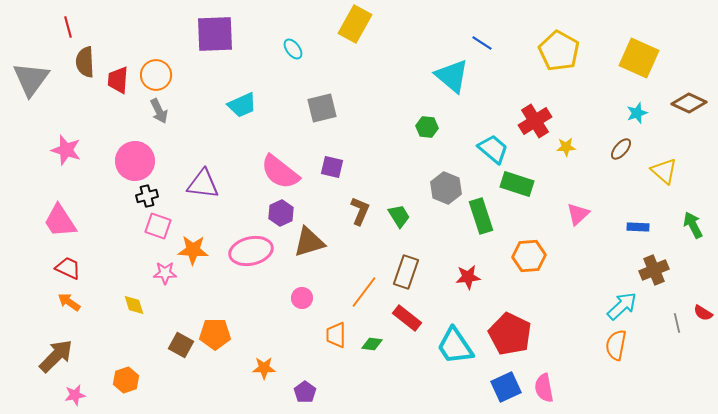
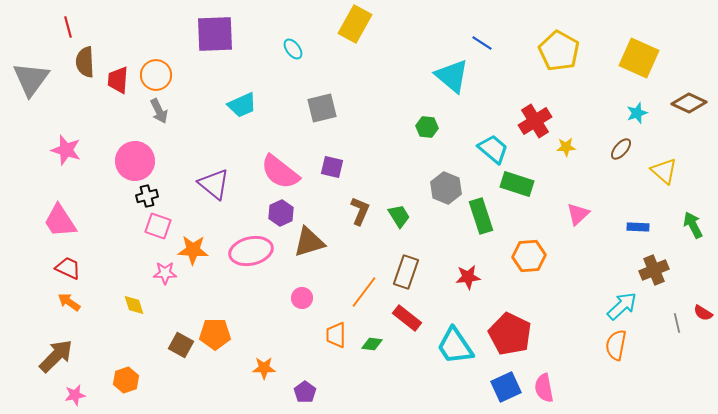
purple triangle at (203, 184): moved 11 px right; rotated 32 degrees clockwise
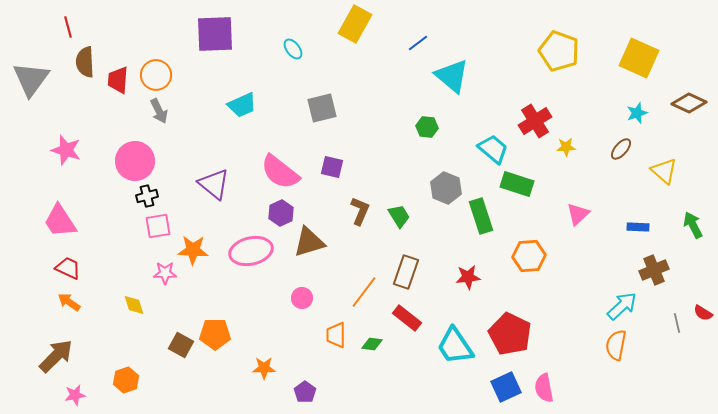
blue line at (482, 43): moved 64 px left; rotated 70 degrees counterclockwise
yellow pentagon at (559, 51): rotated 9 degrees counterclockwise
pink square at (158, 226): rotated 28 degrees counterclockwise
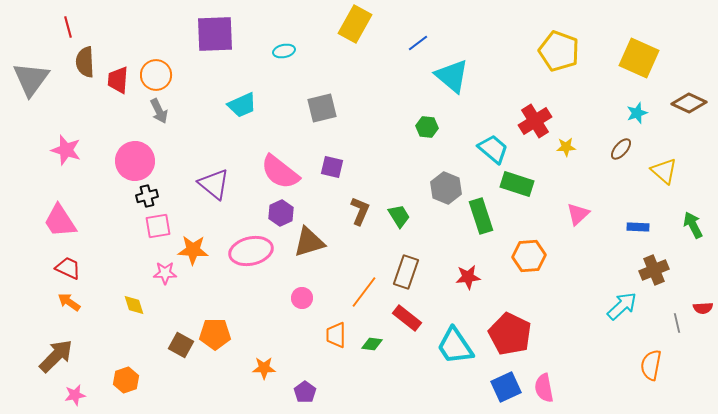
cyan ellipse at (293, 49): moved 9 px left, 2 px down; rotated 65 degrees counterclockwise
red semicircle at (703, 313): moved 5 px up; rotated 36 degrees counterclockwise
orange semicircle at (616, 345): moved 35 px right, 20 px down
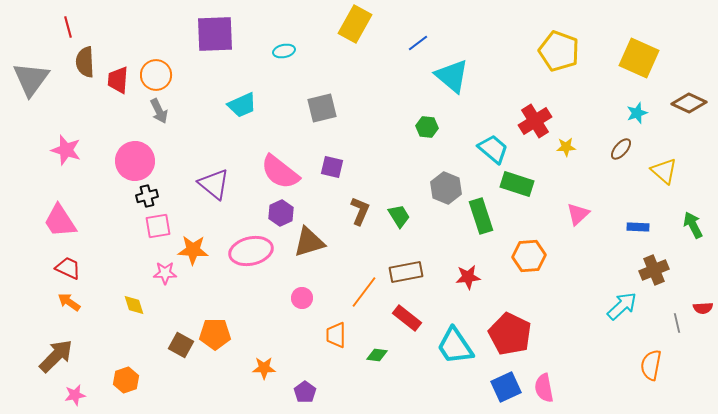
brown rectangle at (406, 272): rotated 60 degrees clockwise
green diamond at (372, 344): moved 5 px right, 11 px down
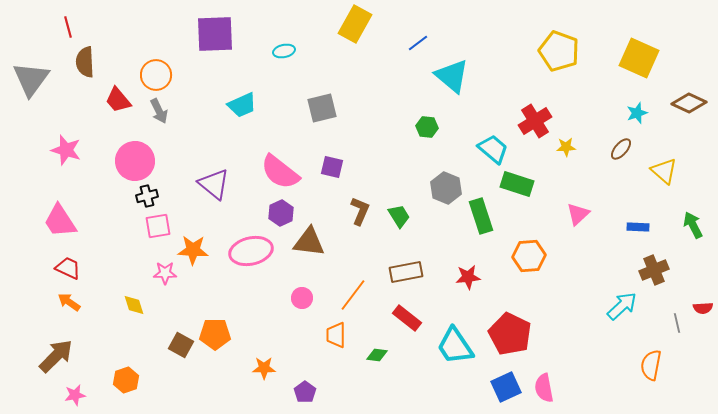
red trapezoid at (118, 80): moved 20 px down; rotated 44 degrees counterclockwise
brown triangle at (309, 242): rotated 24 degrees clockwise
orange line at (364, 292): moved 11 px left, 3 px down
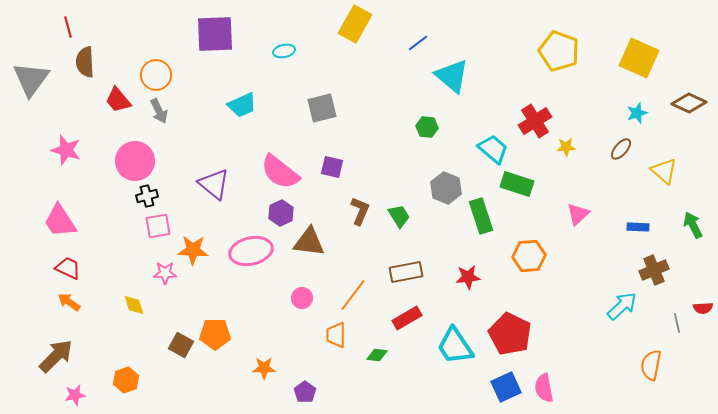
red rectangle at (407, 318): rotated 68 degrees counterclockwise
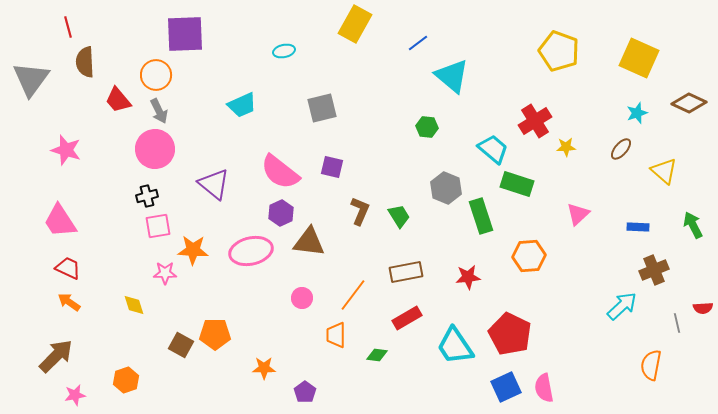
purple square at (215, 34): moved 30 px left
pink circle at (135, 161): moved 20 px right, 12 px up
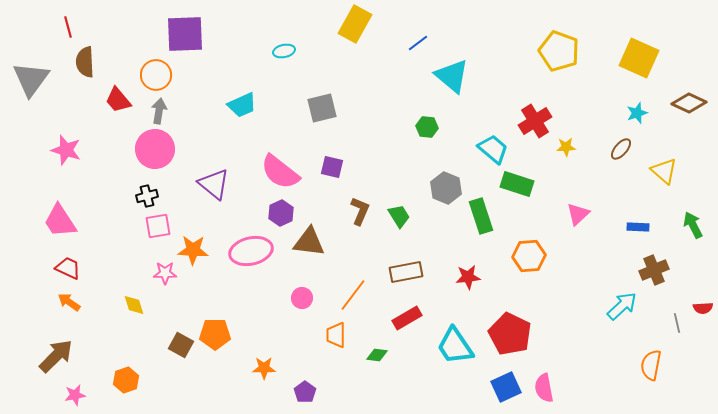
gray arrow at (159, 111): rotated 145 degrees counterclockwise
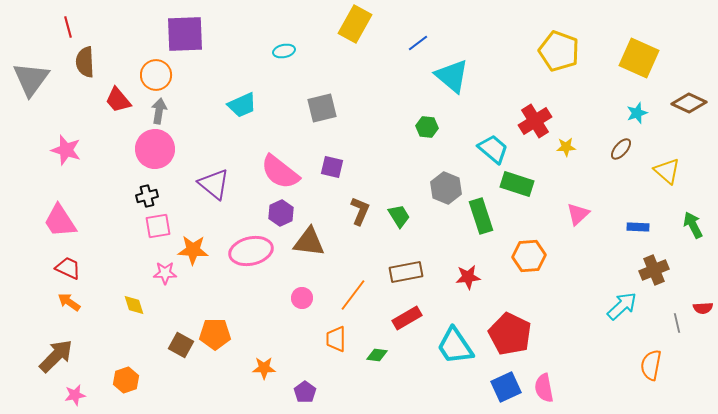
yellow triangle at (664, 171): moved 3 px right
orange trapezoid at (336, 335): moved 4 px down
